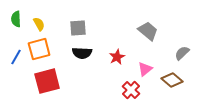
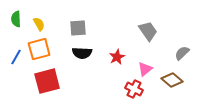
gray trapezoid: rotated 15 degrees clockwise
red cross: moved 3 px right, 1 px up; rotated 18 degrees counterclockwise
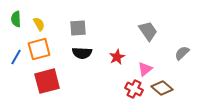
brown diamond: moved 10 px left, 8 px down
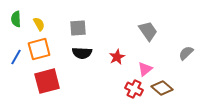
gray semicircle: moved 4 px right
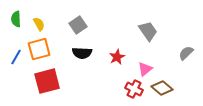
gray square: moved 3 px up; rotated 30 degrees counterclockwise
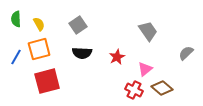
red cross: moved 1 px down
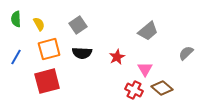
gray trapezoid: rotated 85 degrees clockwise
orange square: moved 10 px right
pink triangle: rotated 21 degrees counterclockwise
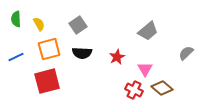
blue line: rotated 35 degrees clockwise
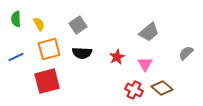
gray trapezoid: moved 1 px right, 1 px down
pink triangle: moved 5 px up
